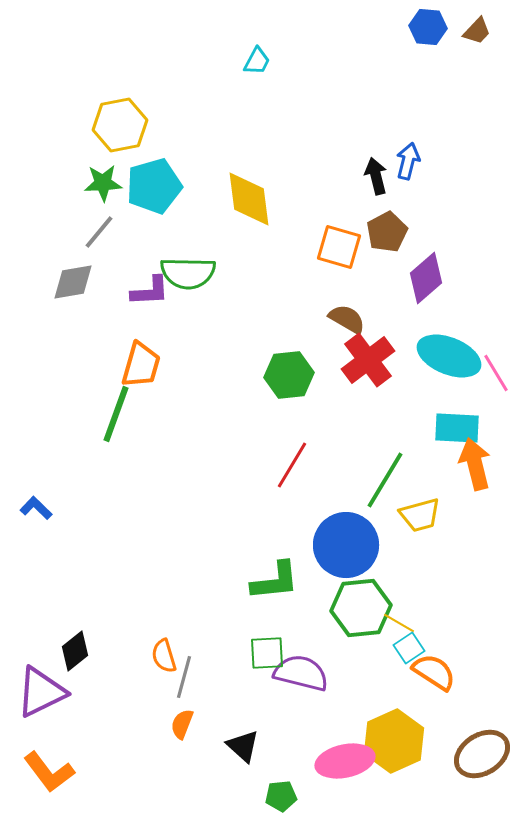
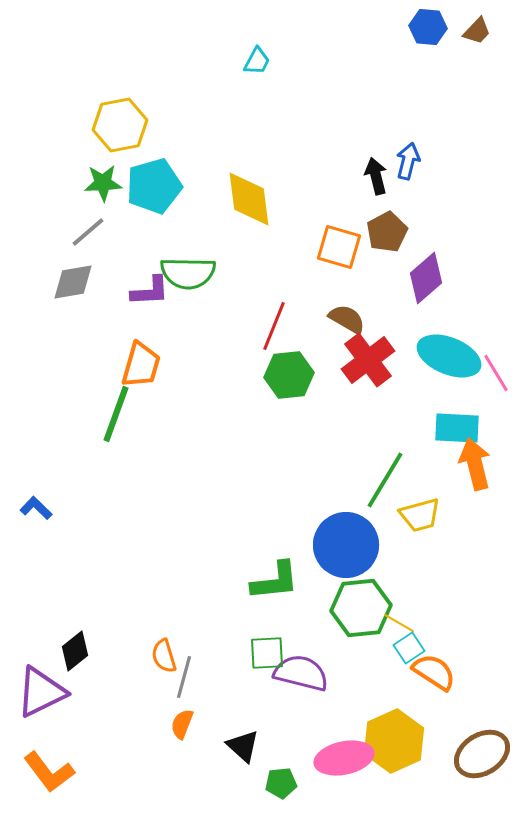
gray line at (99, 232): moved 11 px left; rotated 9 degrees clockwise
red line at (292, 465): moved 18 px left, 139 px up; rotated 9 degrees counterclockwise
pink ellipse at (345, 761): moved 1 px left, 3 px up
green pentagon at (281, 796): moved 13 px up
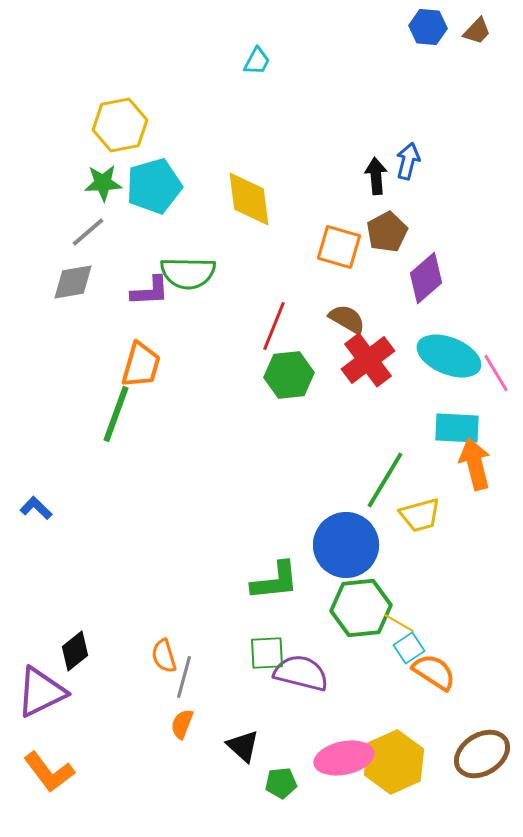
black arrow at (376, 176): rotated 9 degrees clockwise
yellow hexagon at (394, 741): moved 21 px down
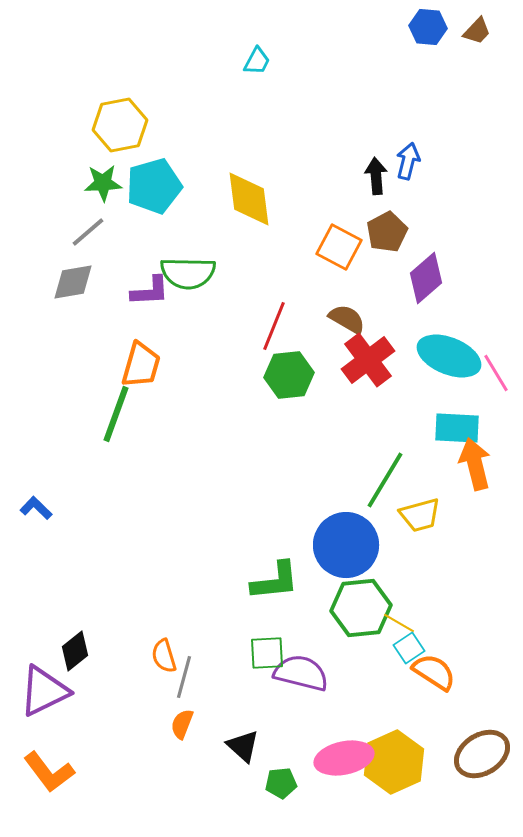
orange square at (339, 247): rotated 12 degrees clockwise
purple triangle at (41, 692): moved 3 px right, 1 px up
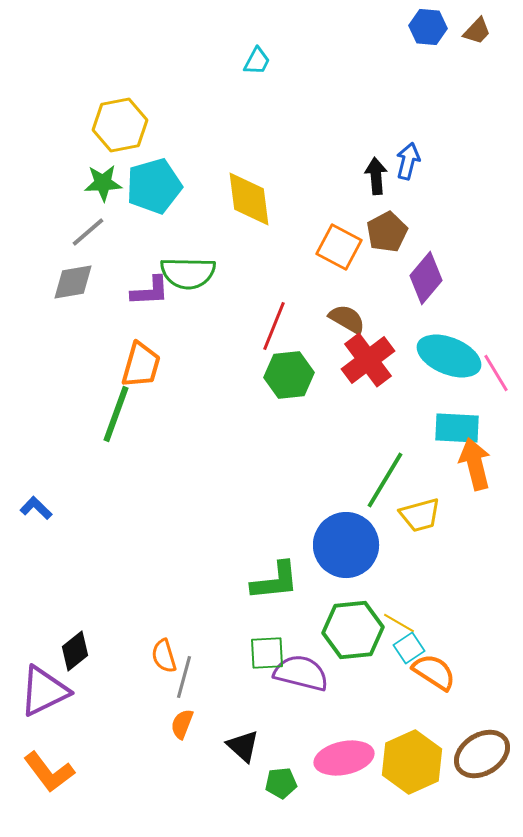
purple diamond at (426, 278): rotated 9 degrees counterclockwise
green hexagon at (361, 608): moved 8 px left, 22 px down
yellow hexagon at (394, 762): moved 18 px right
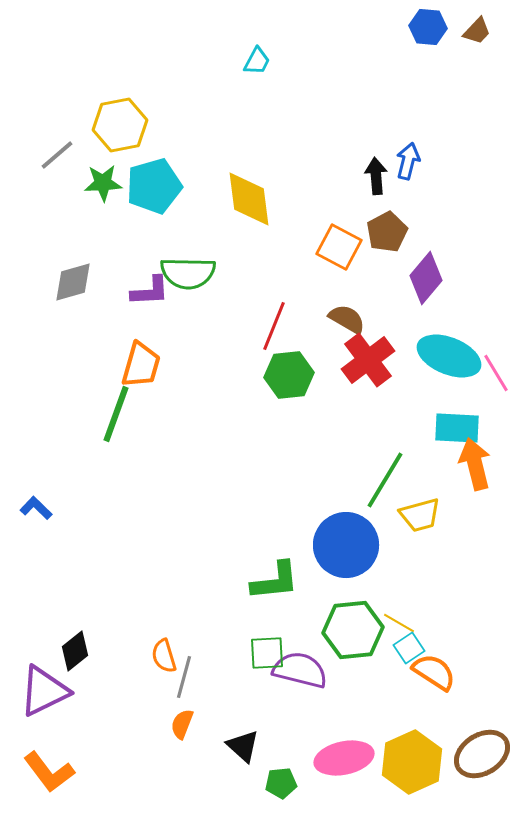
gray line at (88, 232): moved 31 px left, 77 px up
gray diamond at (73, 282): rotated 6 degrees counterclockwise
purple semicircle at (301, 673): moved 1 px left, 3 px up
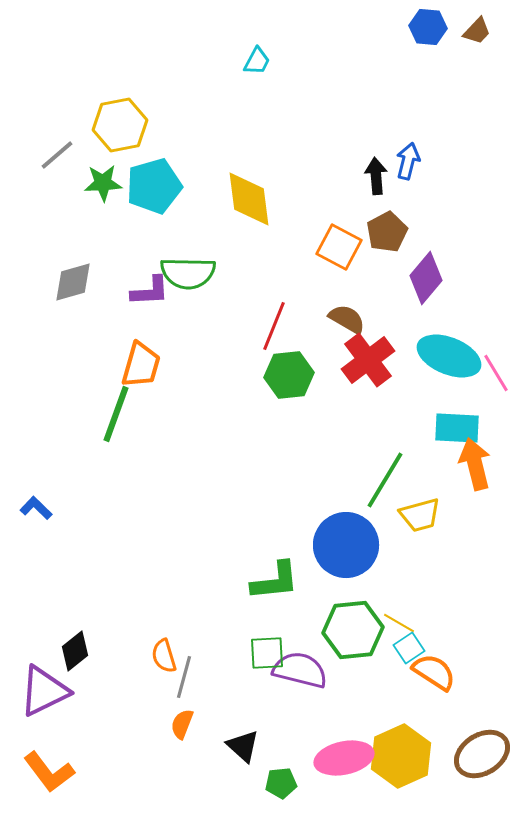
yellow hexagon at (412, 762): moved 11 px left, 6 px up
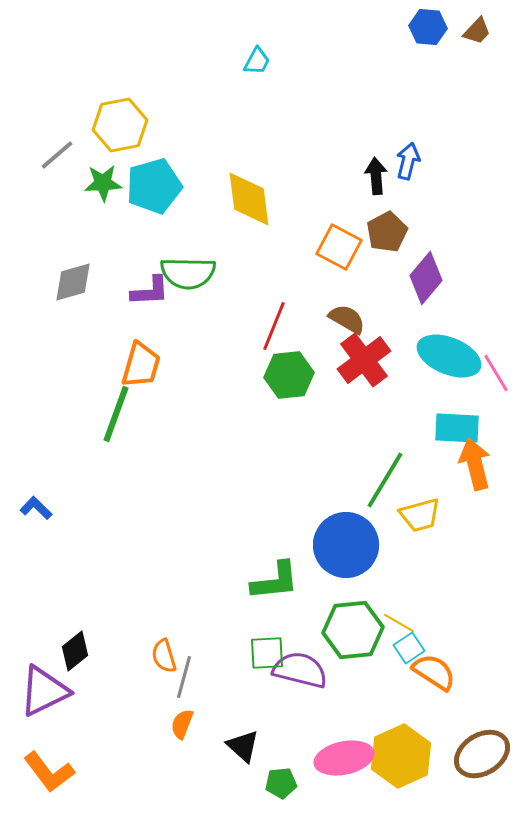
red cross at (368, 360): moved 4 px left
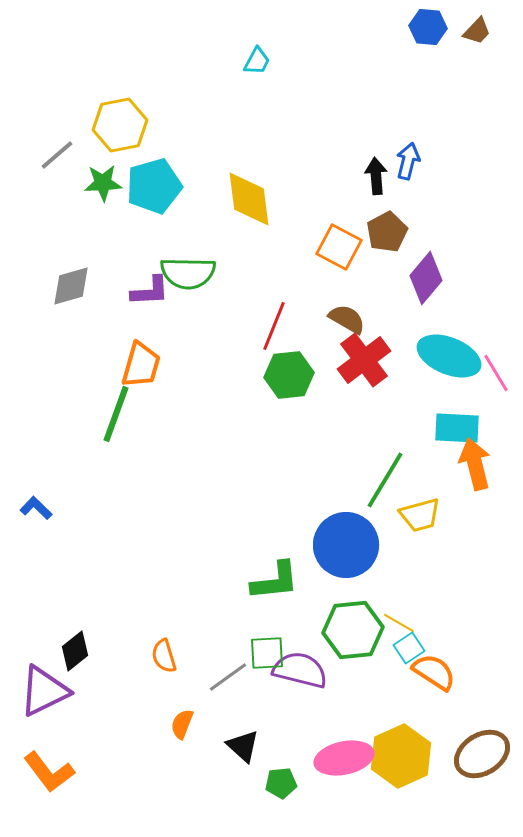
gray diamond at (73, 282): moved 2 px left, 4 px down
gray line at (184, 677): moved 44 px right; rotated 39 degrees clockwise
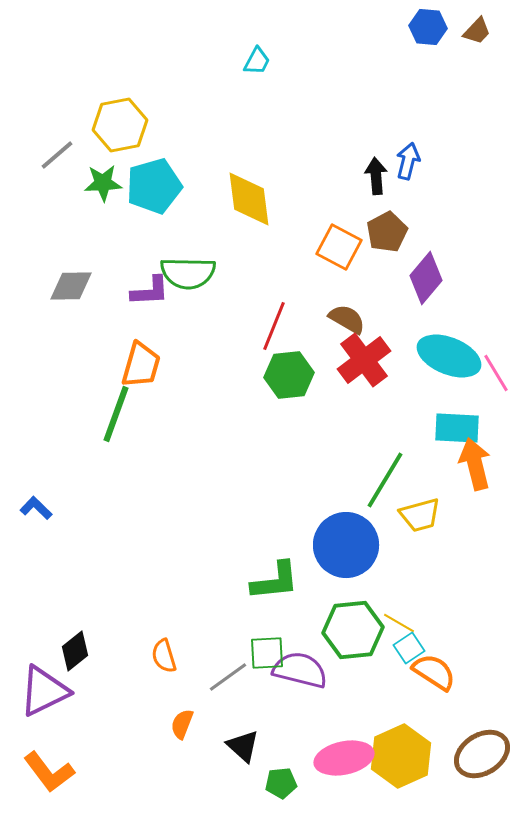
gray diamond at (71, 286): rotated 15 degrees clockwise
